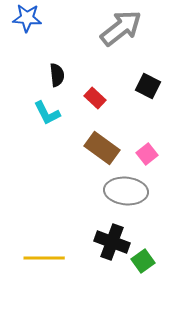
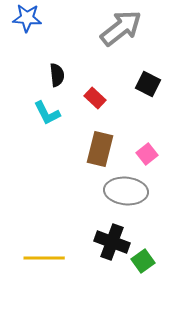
black square: moved 2 px up
brown rectangle: moved 2 px left, 1 px down; rotated 68 degrees clockwise
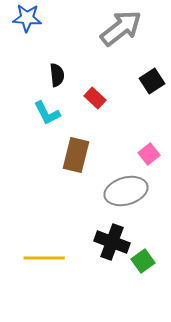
black square: moved 4 px right, 3 px up; rotated 30 degrees clockwise
brown rectangle: moved 24 px left, 6 px down
pink square: moved 2 px right
gray ellipse: rotated 21 degrees counterclockwise
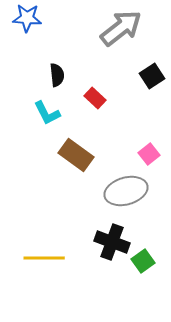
black square: moved 5 px up
brown rectangle: rotated 68 degrees counterclockwise
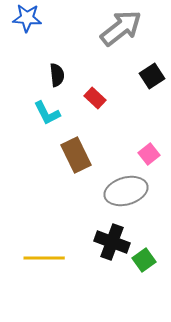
brown rectangle: rotated 28 degrees clockwise
green square: moved 1 px right, 1 px up
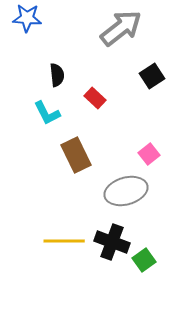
yellow line: moved 20 px right, 17 px up
